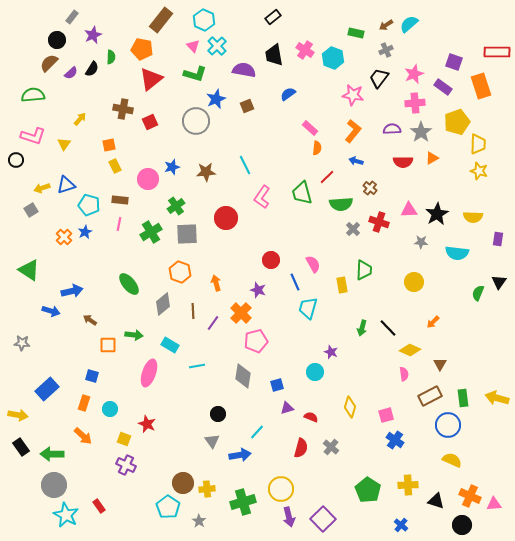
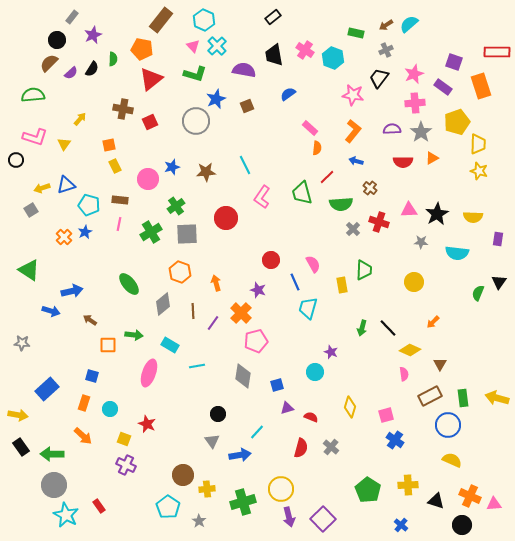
green semicircle at (111, 57): moved 2 px right, 2 px down
pink L-shape at (33, 136): moved 2 px right, 1 px down
brown circle at (183, 483): moved 8 px up
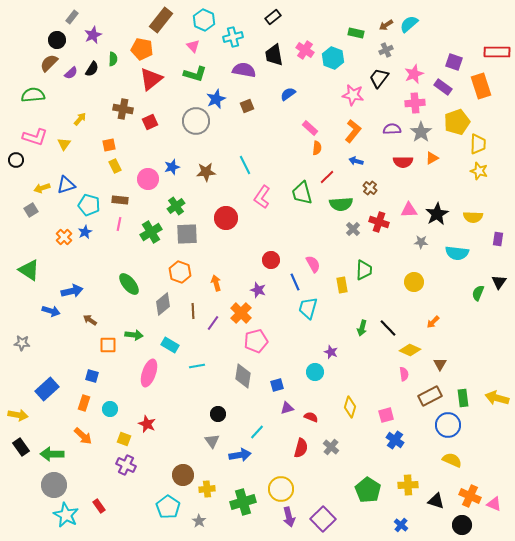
cyan cross at (217, 46): moved 16 px right, 9 px up; rotated 30 degrees clockwise
pink triangle at (494, 504): rotated 28 degrees clockwise
